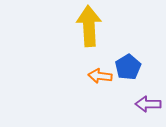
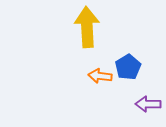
yellow arrow: moved 2 px left, 1 px down
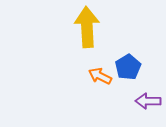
orange arrow: rotated 20 degrees clockwise
purple arrow: moved 3 px up
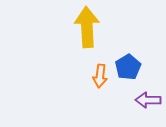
orange arrow: rotated 110 degrees counterclockwise
purple arrow: moved 1 px up
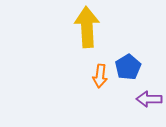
purple arrow: moved 1 px right, 1 px up
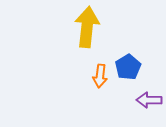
yellow arrow: rotated 9 degrees clockwise
purple arrow: moved 1 px down
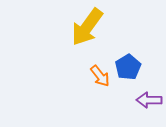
yellow arrow: rotated 150 degrees counterclockwise
orange arrow: rotated 45 degrees counterclockwise
